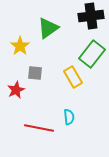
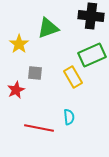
black cross: rotated 15 degrees clockwise
green triangle: rotated 15 degrees clockwise
yellow star: moved 1 px left, 2 px up
green rectangle: moved 1 px down; rotated 28 degrees clockwise
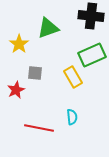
cyan semicircle: moved 3 px right
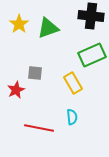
yellow star: moved 20 px up
yellow rectangle: moved 6 px down
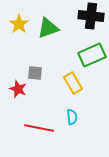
red star: moved 2 px right, 1 px up; rotated 24 degrees counterclockwise
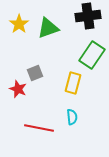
black cross: moved 3 px left; rotated 15 degrees counterclockwise
green rectangle: rotated 32 degrees counterclockwise
gray square: rotated 28 degrees counterclockwise
yellow rectangle: rotated 45 degrees clockwise
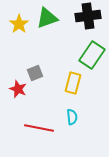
green triangle: moved 1 px left, 10 px up
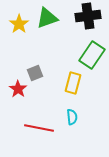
red star: rotated 12 degrees clockwise
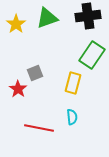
yellow star: moved 3 px left
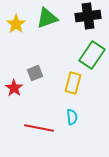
red star: moved 4 px left, 1 px up
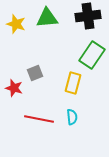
green triangle: rotated 15 degrees clockwise
yellow star: rotated 18 degrees counterclockwise
red star: rotated 18 degrees counterclockwise
red line: moved 9 px up
